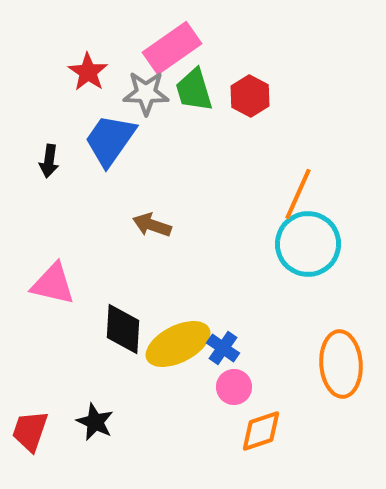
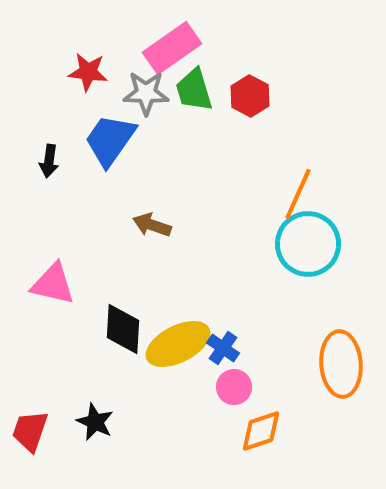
red star: rotated 27 degrees counterclockwise
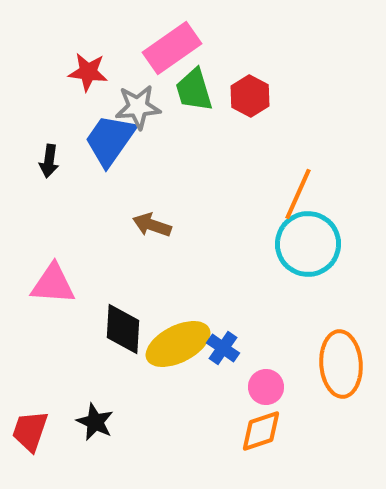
gray star: moved 8 px left, 14 px down; rotated 6 degrees counterclockwise
pink triangle: rotated 9 degrees counterclockwise
pink circle: moved 32 px right
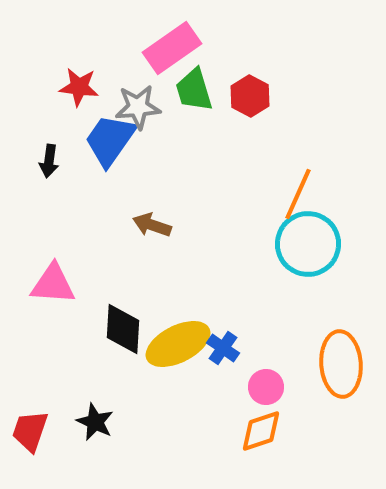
red star: moved 9 px left, 15 px down
